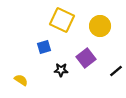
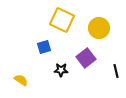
yellow circle: moved 1 px left, 2 px down
black line: rotated 64 degrees counterclockwise
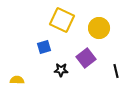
yellow semicircle: moved 4 px left; rotated 32 degrees counterclockwise
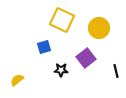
yellow semicircle: rotated 40 degrees counterclockwise
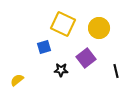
yellow square: moved 1 px right, 4 px down
